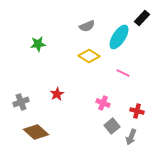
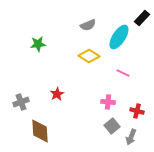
gray semicircle: moved 1 px right, 1 px up
pink cross: moved 5 px right, 1 px up; rotated 16 degrees counterclockwise
brown diamond: moved 4 px right, 1 px up; rotated 45 degrees clockwise
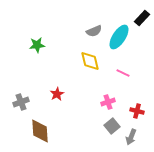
gray semicircle: moved 6 px right, 6 px down
green star: moved 1 px left, 1 px down
yellow diamond: moved 1 px right, 5 px down; rotated 45 degrees clockwise
pink cross: rotated 24 degrees counterclockwise
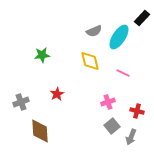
green star: moved 5 px right, 10 px down
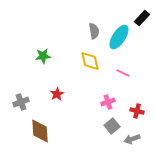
gray semicircle: rotated 77 degrees counterclockwise
green star: moved 1 px right, 1 px down
gray arrow: moved 1 px right, 2 px down; rotated 49 degrees clockwise
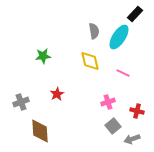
black rectangle: moved 7 px left, 4 px up
gray square: moved 1 px right
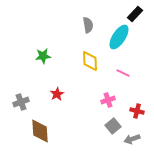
gray semicircle: moved 6 px left, 6 px up
yellow diamond: rotated 10 degrees clockwise
pink cross: moved 2 px up
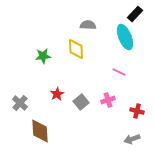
gray semicircle: rotated 77 degrees counterclockwise
cyan ellipse: moved 6 px right; rotated 55 degrees counterclockwise
yellow diamond: moved 14 px left, 12 px up
pink line: moved 4 px left, 1 px up
gray cross: moved 1 px left, 1 px down; rotated 28 degrees counterclockwise
gray square: moved 32 px left, 24 px up
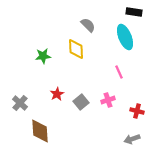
black rectangle: moved 1 px left, 2 px up; rotated 56 degrees clockwise
gray semicircle: rotated 42 degrees clockwise
pink line: rotated 40 degrees clockwise
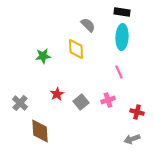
black rectangle: moved 12 px left
cyan ellipse: moved 3 px left; rotated 25 degrees clockwise
red cross: moved 1 px down
